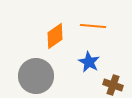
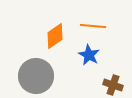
blue star: moved 7 px up
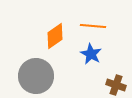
blue star: moved 2 px right, 1 px up
brown cross: moved 3 px right
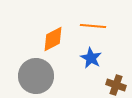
orange diamond: moved 2 px left, 3 px down; rotated 8 degrees clockwise
blue star: moved 4 px down
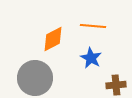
gray circle: moved 1 px left, 2 px down
brown cross: rotated 24 degrees counterclockwise
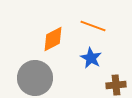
orange line: rotated 15 degrees clockwise
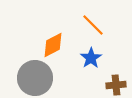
orange line: moved 1 px up; rotated 25 degrees clockwise
orange diamond: moved 6 px down
blue star: rotated 10 degrees clockwise
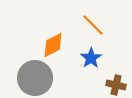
brown cross: rotated 18 degrees clockwise
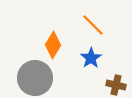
orange diamond: rotated 32 degrees counterclockwise
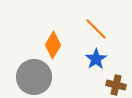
orange line: moved 3 px right, 4 px down
blue star: moved 5 px right, 1 px down
gray circle: moved 1 px left, 1 px up
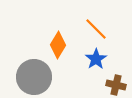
orange diamond: moved 5 px right
